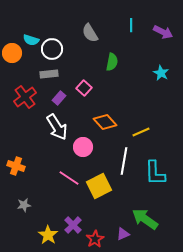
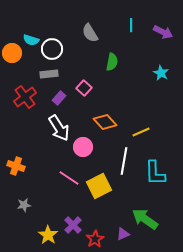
white arrow: moved 2 px right, 1 px down
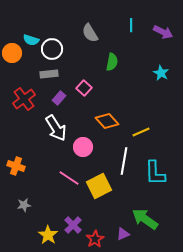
red cross: moved 1 px left, 2 px down
orange diamond: moved 2 px right, 1 px up
white arrow: moved 3 px left
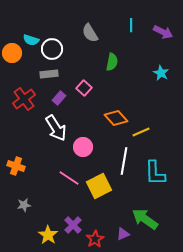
orange diamond: moved 9 px right, 3 px up
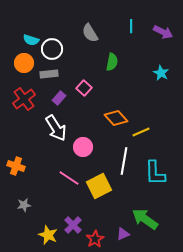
cyan line: moved 1 px down
orange circle: moved 12 px right, 10 px down
yellow star: rotated 12 degrees counterclockwise
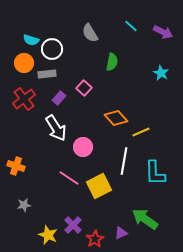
cyan line: rotated 48 degrees counterclockwise
gray rectangle: moved 2 px left
purple triangle: moved 2 px left, 1 px up
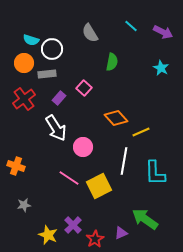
cyan star: moved 5 px up
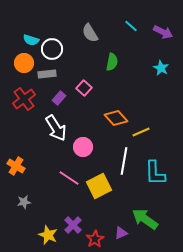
orange cross: rotated 12 degrees clockwise
gray star: moved 3 px up
